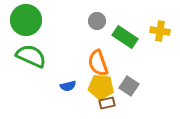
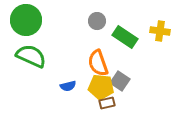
gray square: moved 9 px left, 5 px up
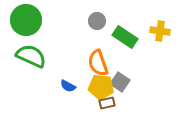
gray square: moved 1 px down
blue semicircle: rotated 42 degrees clockwise
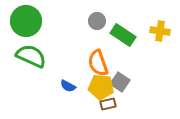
green circle: moved 1 px down
green rectangle: moved 2 px left, 2 px up
brown rectangle: moved 1 px right, 1 px down
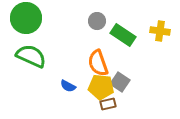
green circle: moved 3 px up
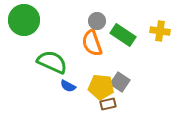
green circle: moved 2 px left, 2 px down
green semicircle: moved 21 px right, 6 px down
orange semicircle: moved 6 px left, 20 px up
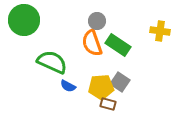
green rectangle: moved 5 px left, 10 px down
yellow pentagon: rotated 10 degrees counterclockwise
brown rectangle: rotated 28 degrees clockwise
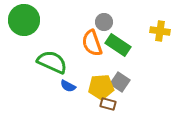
gray circle: moved 7 px right, 1 px down
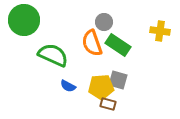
green semicircle: moved 1 px right, 7 px up
gray square: moved 2 px left, 2 px up; rotated 18 degrees counterclockwise
